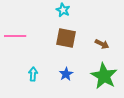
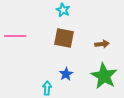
brown square: moved 2 px left
brown arrow: rotated 32 degrees counterclockwise
cyan arrow: moved 14 px right, 14 px down
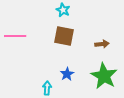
brown square: moved 2 px up
blue star: moved 1 px right
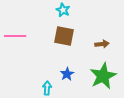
green star: moved 1 px left; rotated 16 degrees clockwise
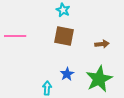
green star: moved 4 px left, 3 px down
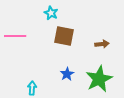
cyan star: moved 12 px left, 3 px down
cyan arrow: moved 15 px left
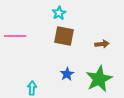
cyan star: moved 8 px right; rotated 16 degrees clockwise
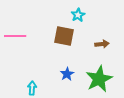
cyan star: moved 19 px right, 2 px down
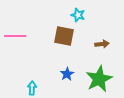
cyan star: rotated 24 degrees counterclockwise
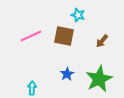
pink line: moved 16 px right; rotated 25 degrees counterclockwise
brown arrow: moved 3 px up; rotated 136 degrees clockwise
